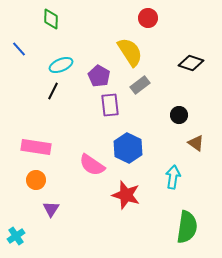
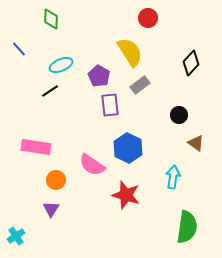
black diamond: rotated 65 degrees counterclockwise
black line: moved 3 px left; rotated 30 degrees clockwise
orange circle: moved 20 px right
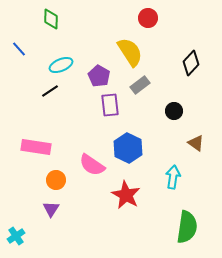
black circle: moved 5 px left, 4 px up
red star: rotated 12 degrees clockwise
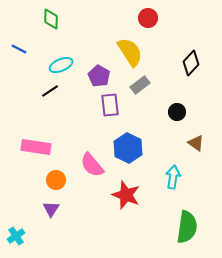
blue line: rotated 21 degrees counterclockwise
black circle: moved 3 px right, 1 px down
pink semicircle: rotated 16 degrees clockwise
red star: rotated 8 degrees counterclockwise
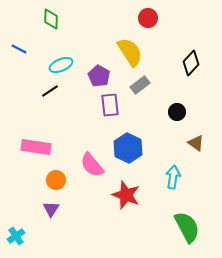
green semicircle: rotated 36 degrees counterclockwise
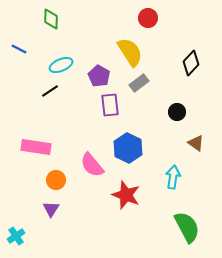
gray rectangle: moved 1 px left, 2 px up
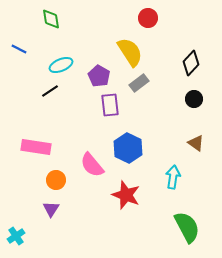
green diamond: rotated 10 degrees counterclockwise
black circle: moved 17 px right, 13 px up
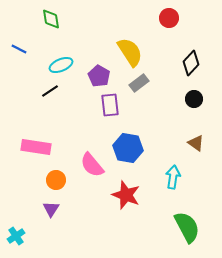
red circle: moved 21 px right
blue hexagon: rotated 16 degrees counterclockwise
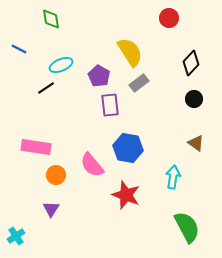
black line: moved 4 px left, 3 px up
orange circle: moved 5 px up
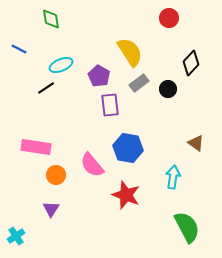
black circle: moved 26 px left, 10 px up
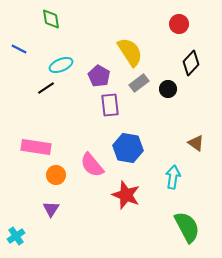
red circle: moved 10 px right, 6 px down
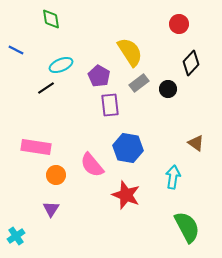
blue line: moved 3 px left, 1 px down
